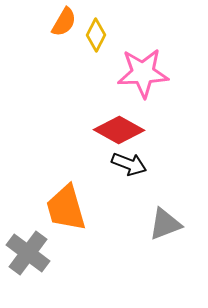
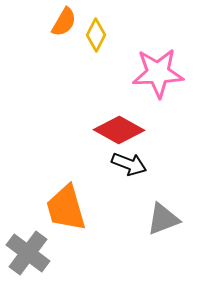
pink star: moved 15 px right
gray triangle: moved 2 px left, 5 px up
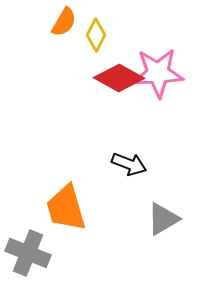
red diamond: moved 52 px up
gray triangle: rotated 9 degrees counterclockwise
gray cross: rotated 15 degrees counterclockwise
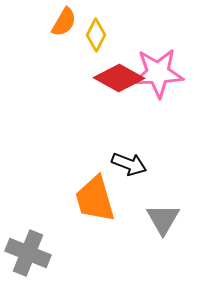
orange trapezoid: moved 29 px right, 9 px up
gray triangle: rotated 30 degrees counterclockwise
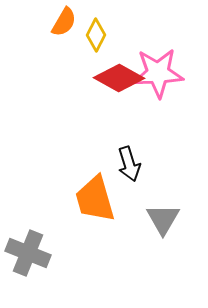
black arrow: rotated 52 degrees clockwise
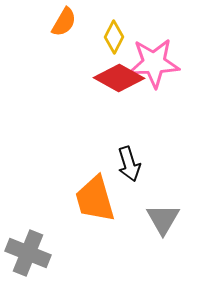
yellow diamond: moved 18 px right, 2 px down
pink star: moved 4 px left, 10 px up
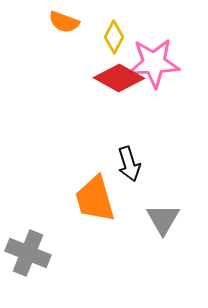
orange semicircle: rotated 80 degrees clockwise
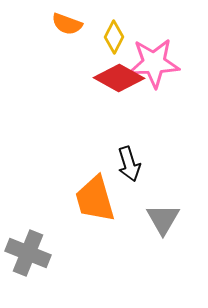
orange semicircle: moved 3 px right, 2 px down
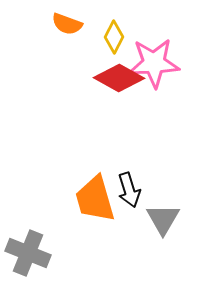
black arrow: moved 26 px down
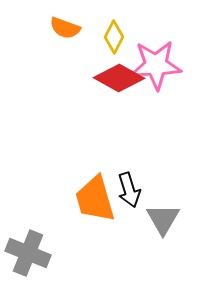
orange semicircle: moved 2 px left, 4 px down
pink star: moved 2 px right, 2 px down
